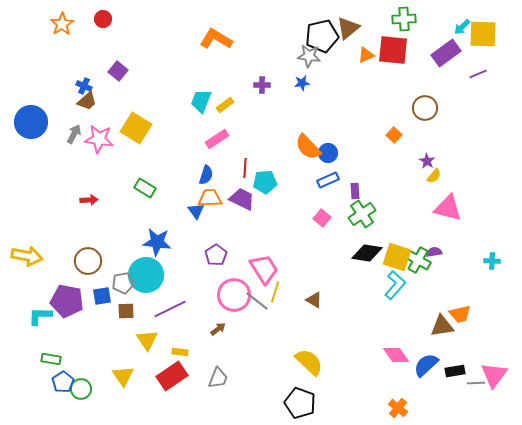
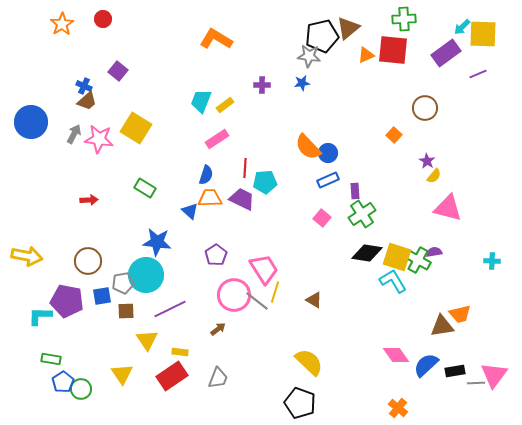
blue triangle at (196, 211): moved 6 px left; rotated 12 degrees counterclockwise
cyan L-shape at (395, 285): moved 2 px left, 4 px up; rotated 72 degrees counterclockwise
yellow triangle at (123, 376): moved 1 px left, 2 px up
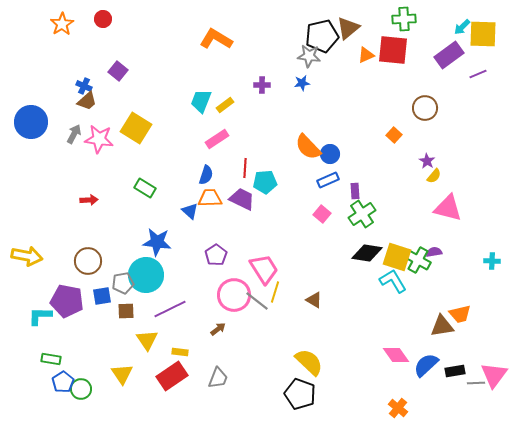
purple rectangle at (446, 53): moved 3 px right, 2 px down
blue circle at (328, 153): moved 2 px right, 1 px down
pink square at (322, 218): moved 4 px up
black pentagon at (300, 403): moved 9 px up
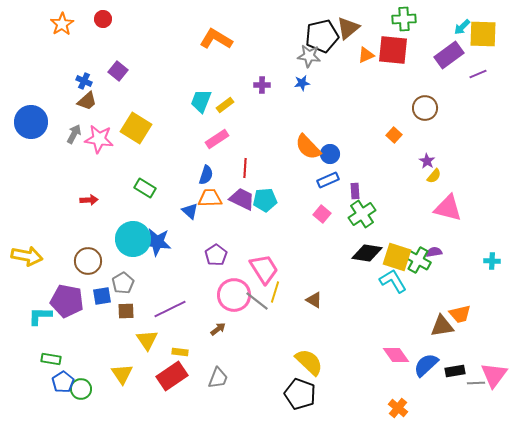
blue cross at (84, 86): moved 5 px up
cyan pentagon at (265, 182): moved 18 px down
cyan circle at (146, 275): moved 13 px left, 36 px up
gray pentagon at (123, 283): rotated 20 degrees counterclockwise
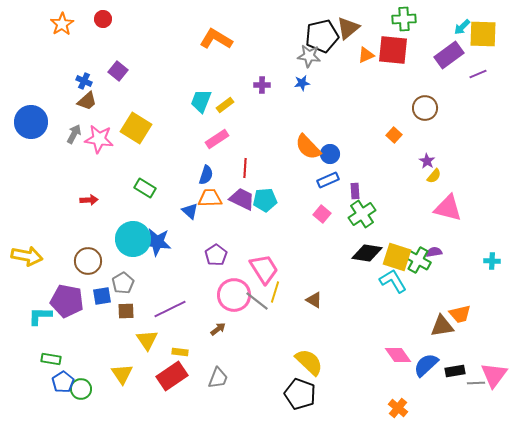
pink diamond at (396, 355): moved 2 px right
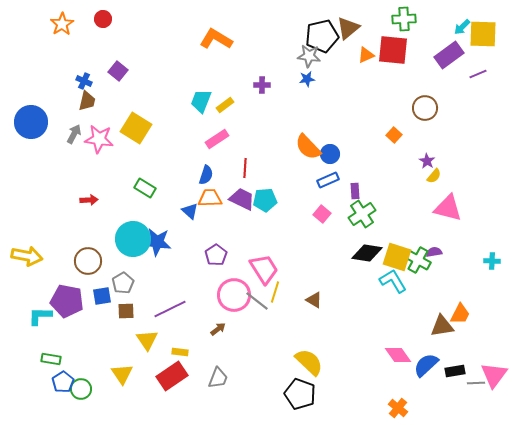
blue star at (302, 83): moved 5 px right, 4 px up
brown trapezoid at (87, 101): rotated 35 degrees counterclockwise
orange trapezoid at (460, 314): rotated 50 degrees counterclockwise
